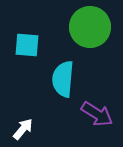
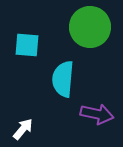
purple arrow: rotated 20 degrees counterclockwise
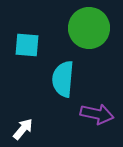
green circle: moved 1 px left, 1 px down
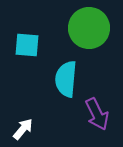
cyan semicircle: moved 3 px right
purple arrow: rotated 52 degrees clockwise
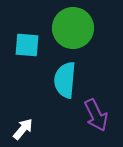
green circle: moved 16 px left
cyan semicircle: moved 1 px left, 1 px down
purple arrow: moved 1 px left, 1 px down
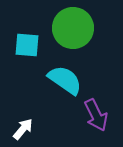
cyan semicircle: rotated 120 degrees clockwise
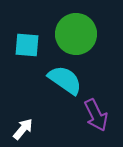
green circle: moved 3 px right, 6 px down
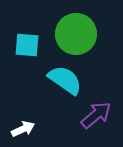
purple arrow: rotated 104 degrees counterclockwise
white arrow: rotated 25 degrees clockwise
